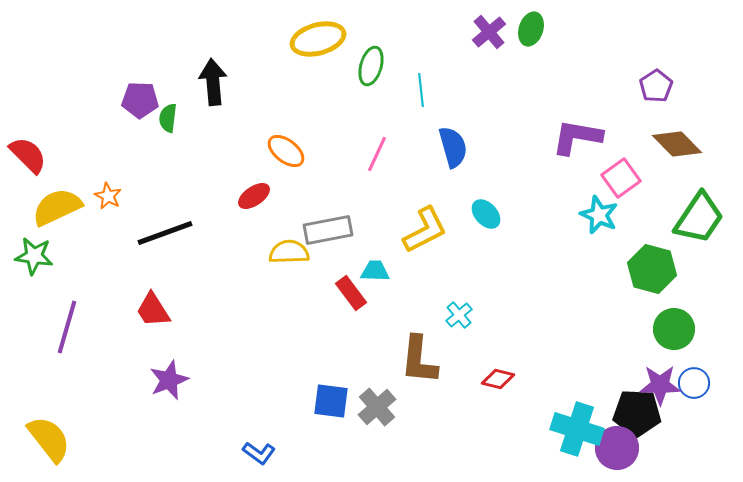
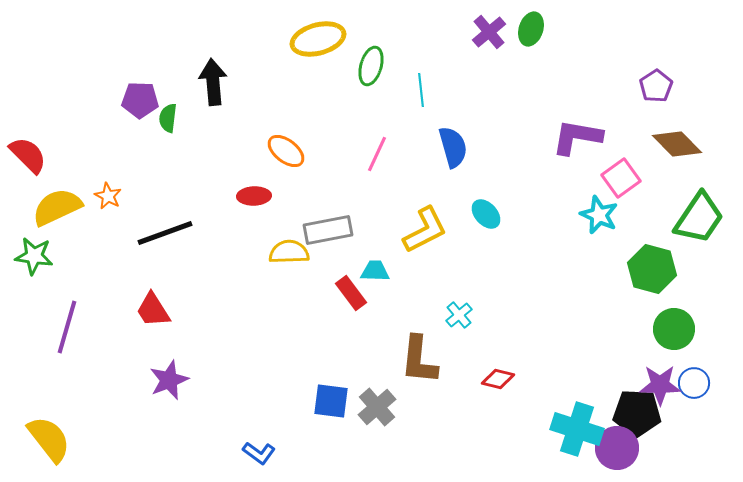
red ellipse at (254, 196): rotated 32 degrees clockwise
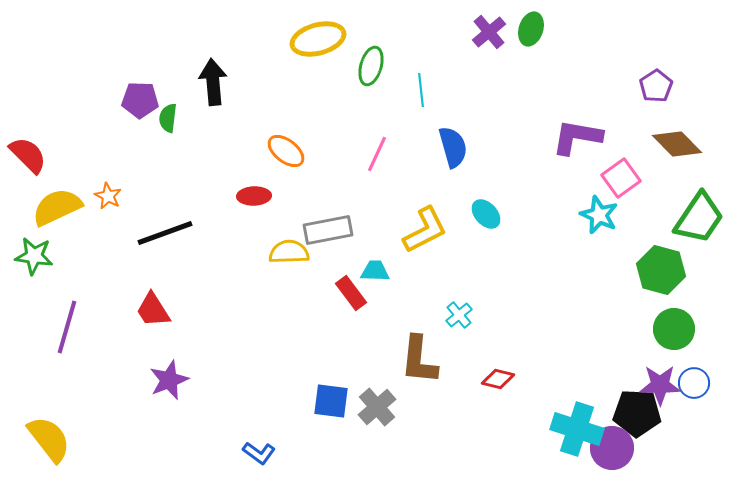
green hexagon at (652, 269): moved 9 px right, 1 px down
purple circle at (617, 448): moved 5 px left
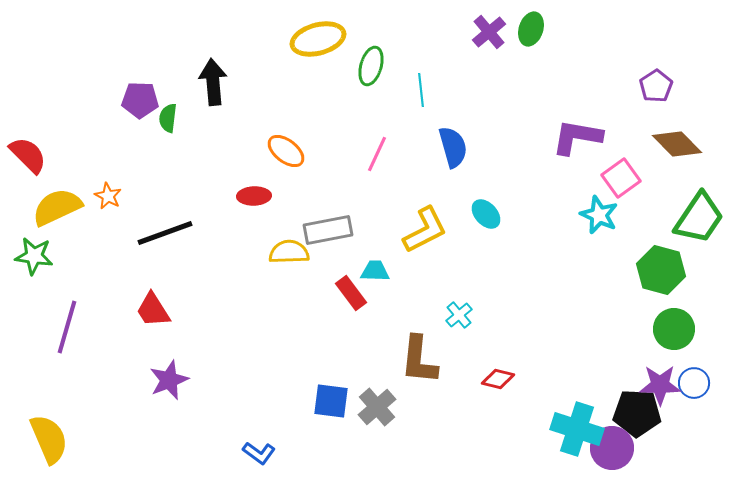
yellow semicircle at (49, 439): rotated 15 degrees clockwise
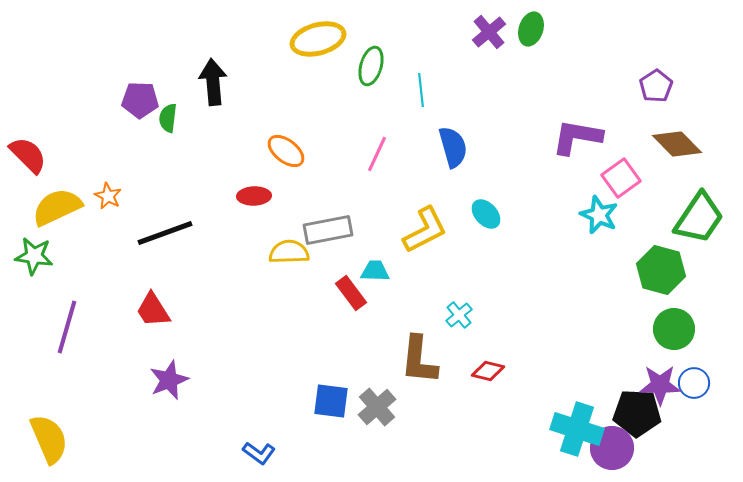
red diamond at (498, 379): moved 10 px left, 8 px up
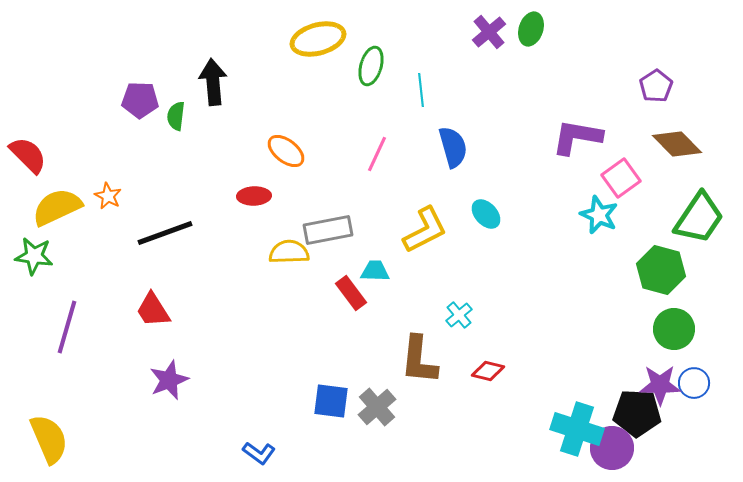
green semicircle at (168, 118): moved 8 px right, 2 px up
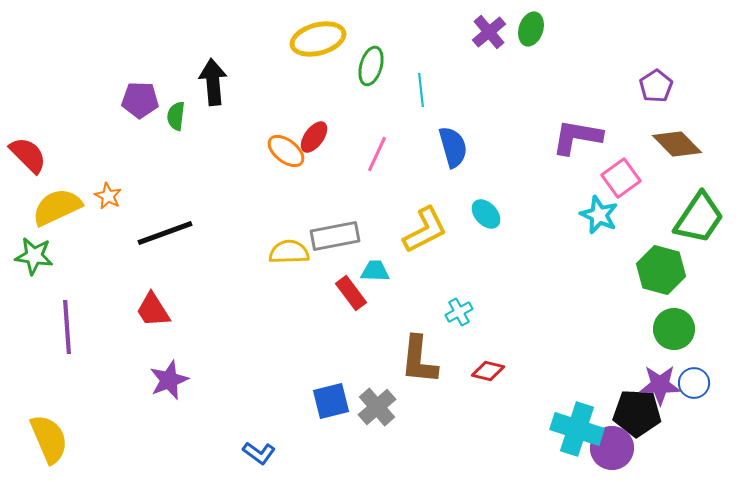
red ellipse at (254, 196): moved 60 px right, 59 px up; rotated 52 degrees counterclockwise
gray rectangle at (328, 230): moved 7 px right, 6 px down
cyan cross at (459, 315): moved 3 px up; rotated 12 degrees clockwise
purple line at (67, 327): rotated 20 degrees counterclockwise
blue square at (331, 401): rotated 21 degrees counterclockwise
